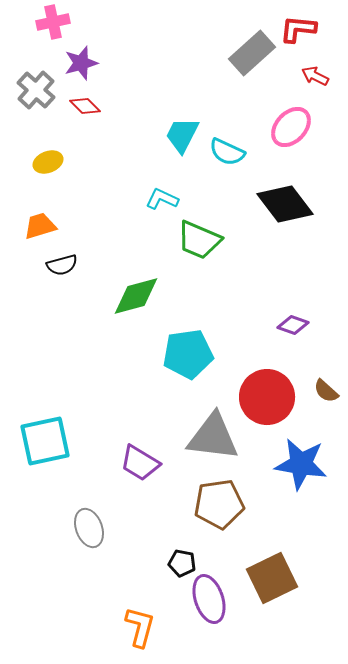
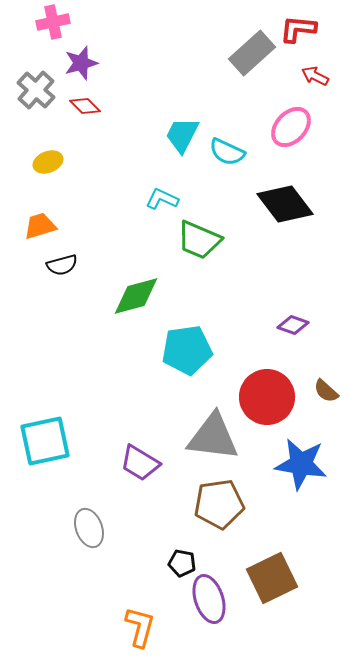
cyan pentagon: moved 1 px left, 4 px up
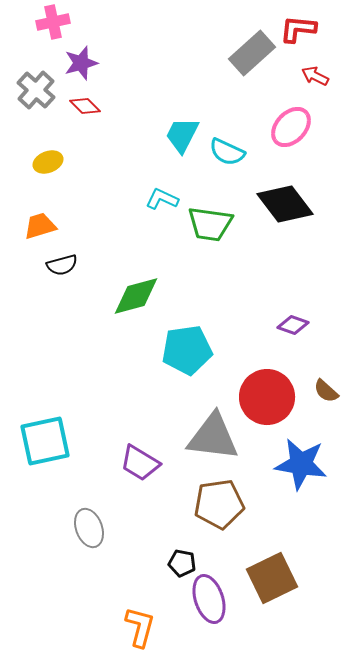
green trapezoid: moved 11 px right, 16 px up; rotated 15 degrees counterclockwise
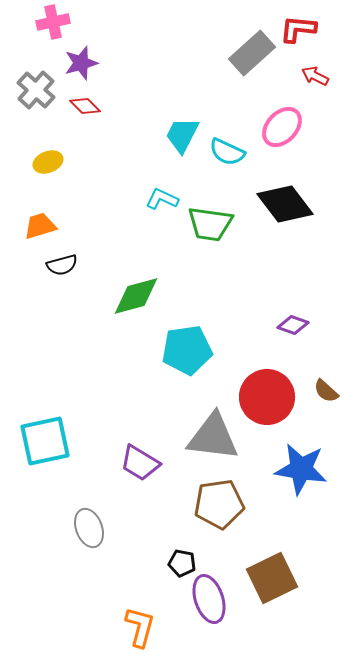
pink ellipse: moved 9 px left
blue star: moved 5 px down
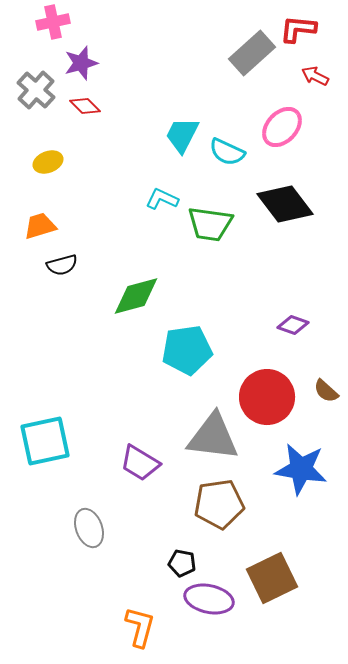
purple ellipse: rotated 60 degrees counterclockwise
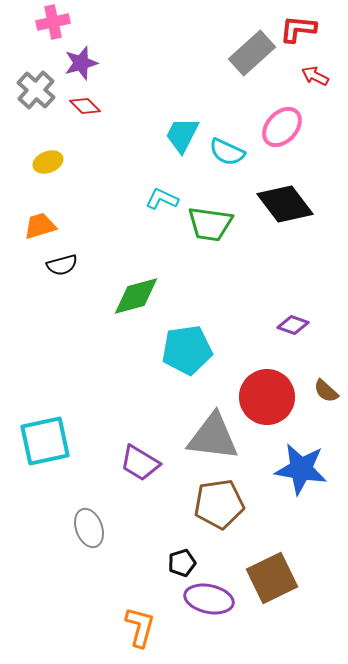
black pentagon: rotated 28 degrees counterclockwise
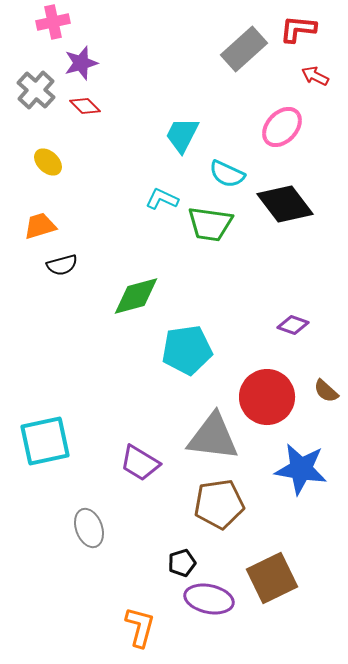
gray rectangle: moved 8 px left, 4 px up
cyan semicircle: moved 22 px down
yellow ellipse: rotated 64 degrees clockwise
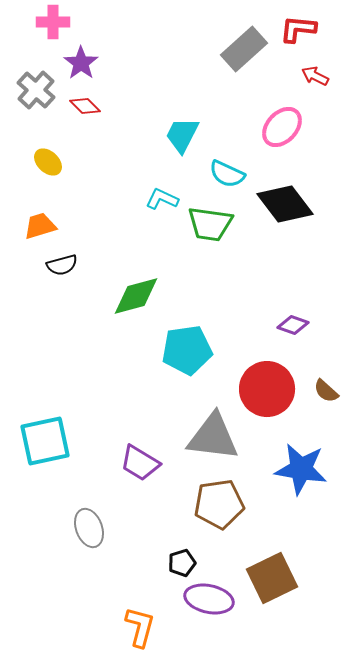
pink cross: rotated 12 degrees clockwise
purple star: rotated 20 degrees counterclockwise
red circle: moved 8 px up
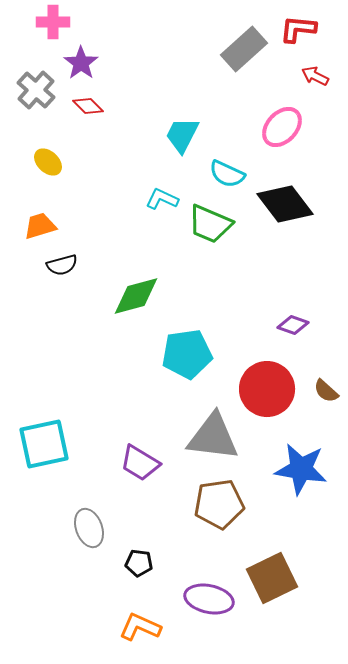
red diamond: moved 3 px right
green trapezoid: rotated 15 degrees clockwise
cyan pentagon: moved 4 px down
cyan square: moved 1 px left, 3 px down
black pentagon: moved 43 px left; rotated 24 degrees clockwise
orange L-shape: rotated 81 degrees counterclockwise
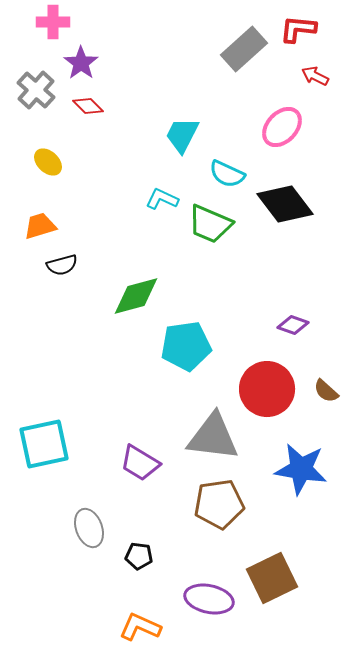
cyan pentagon: moved 1 px left, 8 px up
black pentagon: moved 7 px up
